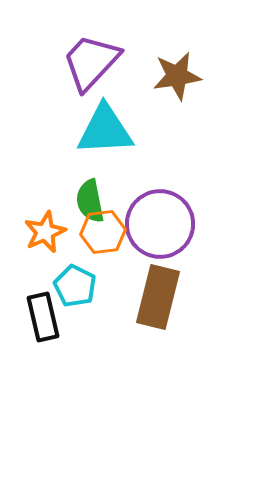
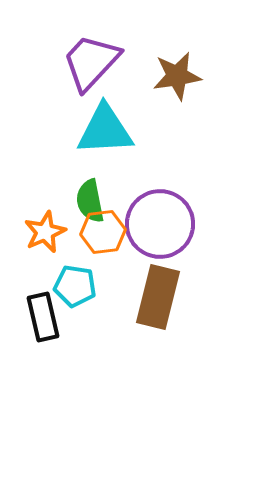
cyan pentagon: rotated 18 degrees counterclockwise
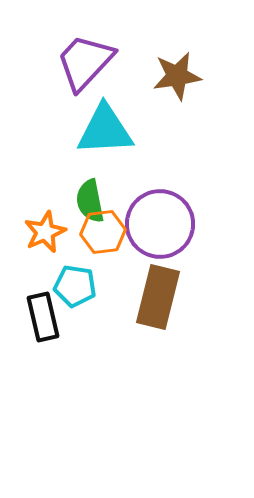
purple trapezoid: moved 6 px left
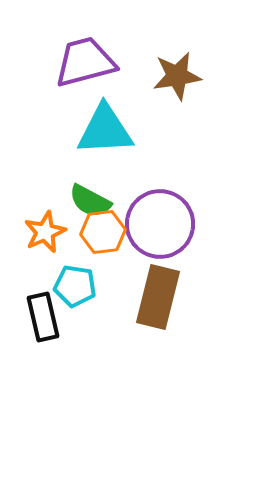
purple trapezoid: rotated 32 degrees clockwise
green semicircle: rotated 51 degrees counterclockwise
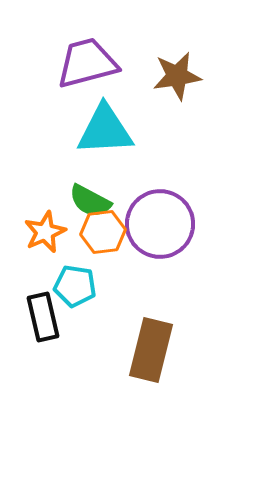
purple trapezoid: moved 2 px right, 1 px down
brown rectangle: moved 7 px left, 53 px down
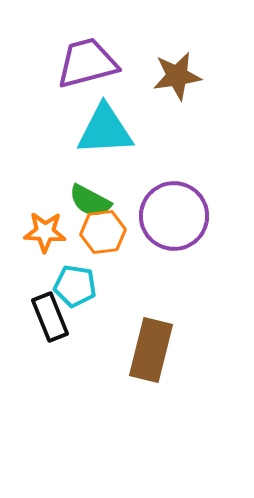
purple circle: moved 14 px right, 8 px up
orange star: rotated 27 degrees clockwise
black rectangle: moved 7 px right; rotated 9 degrees counterclockwise
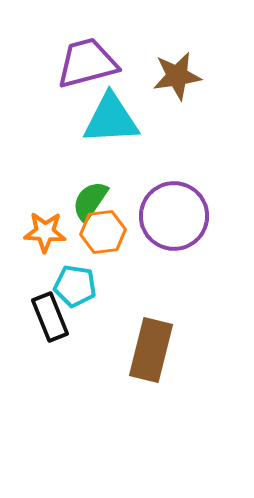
cyan triangle: moved 6 px right, 11 px up
green semicircle: rotated 96 degrees clockwise
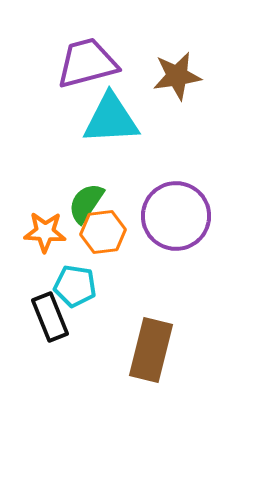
green semicircle: moved 4 px left, 2 px down
purple circle: moved 2 px right
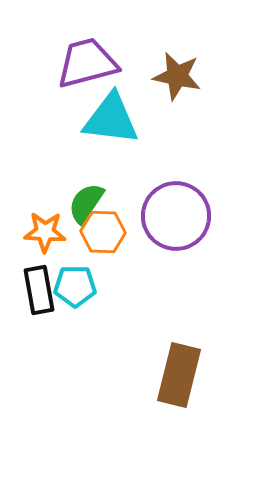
brown star: rotated 21 degrees clockwise
cyan triangle: rotated 10 degrees clockwise
orange hexagon: rotated 9 degrees clockwise
cyan pentagon: rotated 9 degrees counterclockwise
black rectangle: moved 11 px left, 27 px up; rotated 12 degrees clockwise
brown rectangle: moved 28 px right, 25 px down
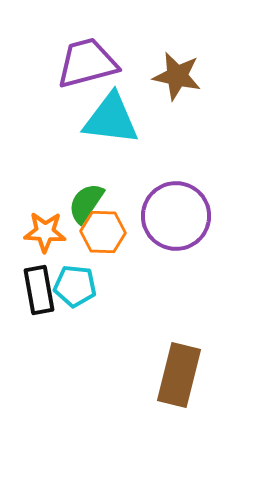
cyan pentagon: rotated 6 degrees clockwise
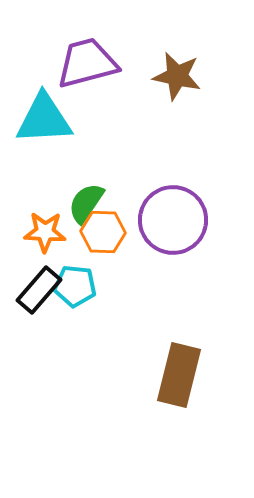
cyan triangle: moved 67 px left; rotated 10 degrees counterclockwise
purple circle: moved 3 px left, 4 px down
black rectangle: rotated 51 degrees clockwise
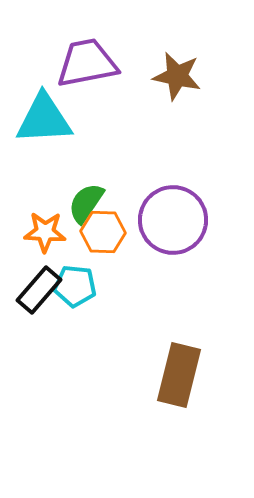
purple trapezoid: rotated 4 degrees clockwise
